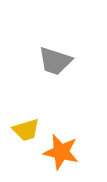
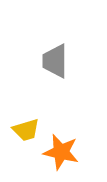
gray trapezoid: rotated 72 degrees clockwise
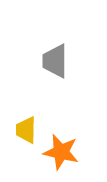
yellow trapezoid: rotated 108 degrees clockwise
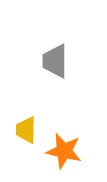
orange star: moved 3 px right, 1 px up
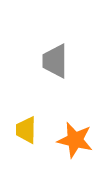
orange star: moved 11 px right, 11 px up
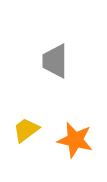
yellow trapezoid: rotated 52 degrees clockwise
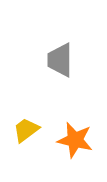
gray trapezoid: moved 5 px right, 1 px up
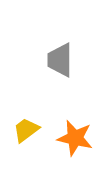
orange star: moved 2 px up
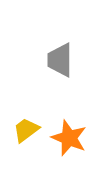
orange star: moved 6 px left; rotated 9 degrees clockwise
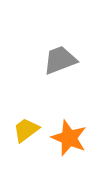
gray trapezoid: rotated 69 degrees clockwise
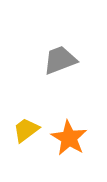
orange star: rotated 9 degrees clockwise
